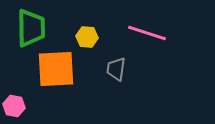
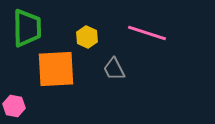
green trapezoid: moved 4 px left
yellow hexagon: rotated 20 degrees clockwise
gray trapezoid: moved 2 px left; rotated 35 degrees counterclockwise
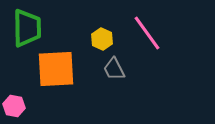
pink line: rotated 36 degrees clockwise
yellow hexagon: moved 15 px right, 2 px down
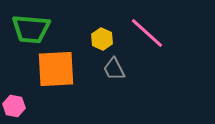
green trapezoid: moved 4 px right, 1 px down; rotated 96 degrees clockwise
pink line: rotated 12 degrees counterclockwise
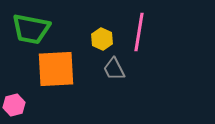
green trapezoid: rotated 6 degrees clockwise
pink line: moved 8 px left, 1 px up; rotated 57 degrees clockwise
pink hexagon: moved 1 px up; rotated 25 degrees counterclockwise
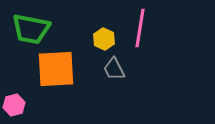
pink line: moved 1 px right, 4 px up
yellow hexagon: moved 2 px right
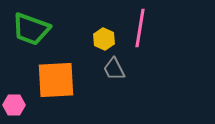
green trapezoid: rotated 9 degrees clockwise
orange square: moved 11 px down
pink hexagon: rotated 15 degrees clockwise
